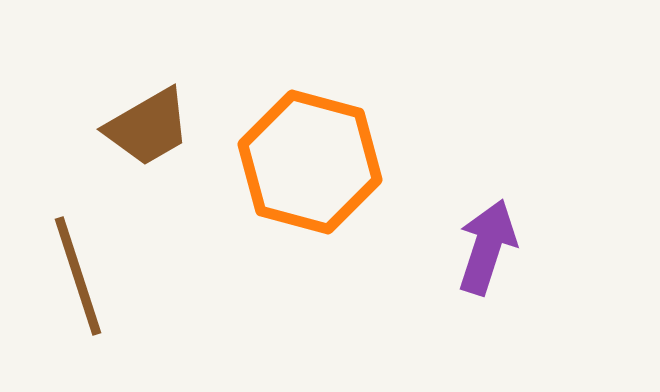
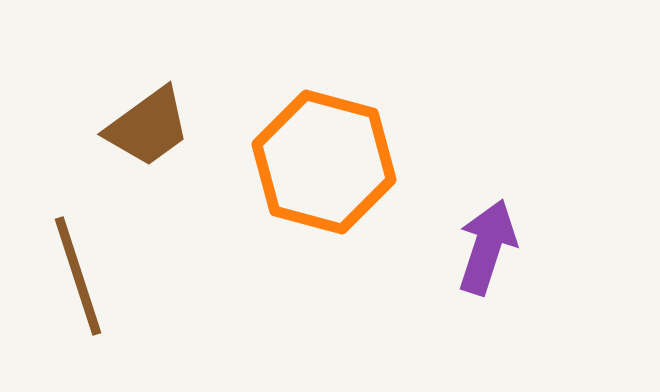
brown trapezoid: rotated 6 degrees counterclockwise
orange hexagon: moved 14 px right
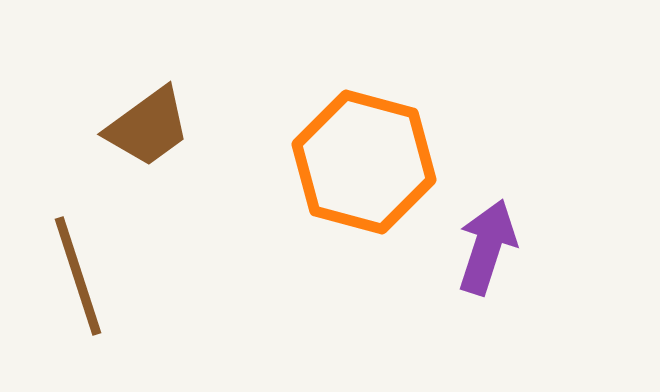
orange hexagon: moved 40 px right
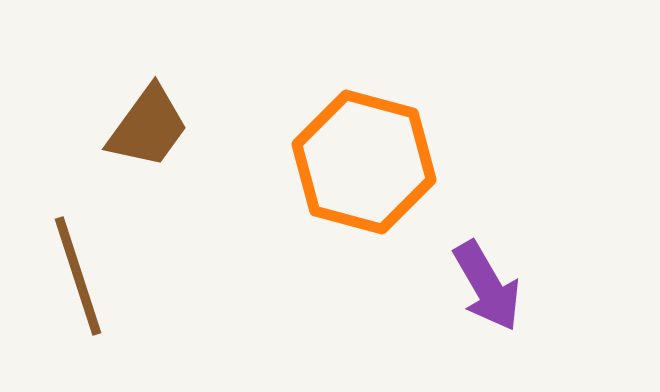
brown trapezoid: rotated 18 degrees counterclockwise
purple arrow: moved 39 px down; rotated 132 degrees clockwise
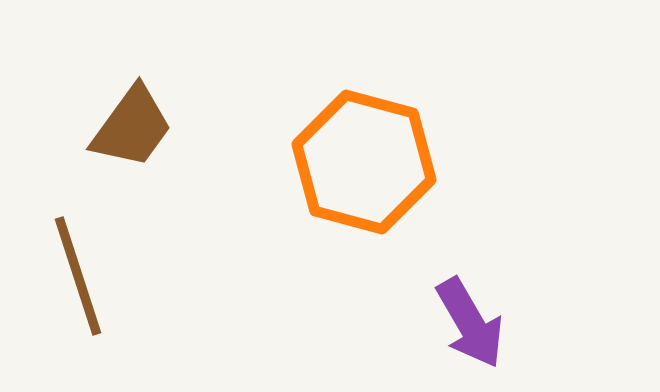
brown trapezoid: moved 16 px left
purple arrow: moved 17 px left, 37 px down
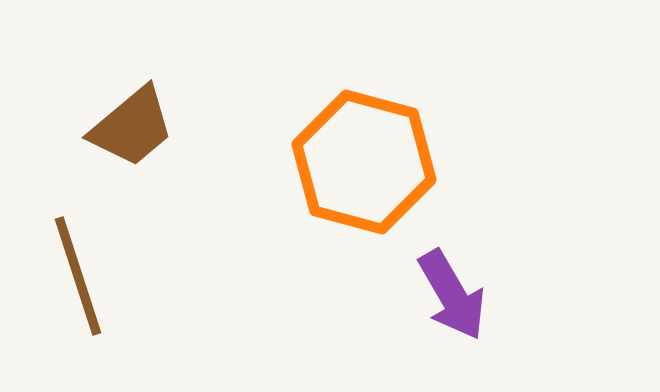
brown trapezoid: rotated 14 degrees clockwise
purple arrow: moved 18 px left, 28 px up
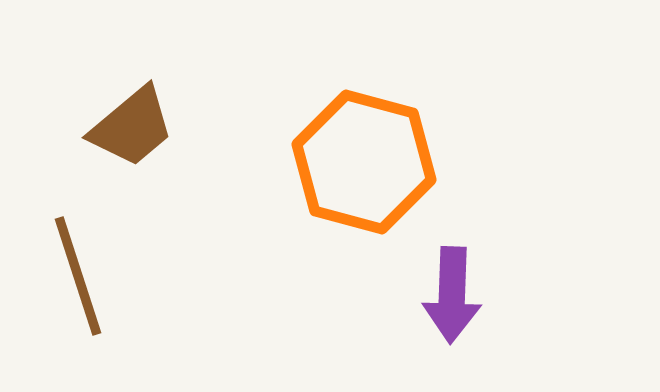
purple arrow: rotated 32 degrees clockwise
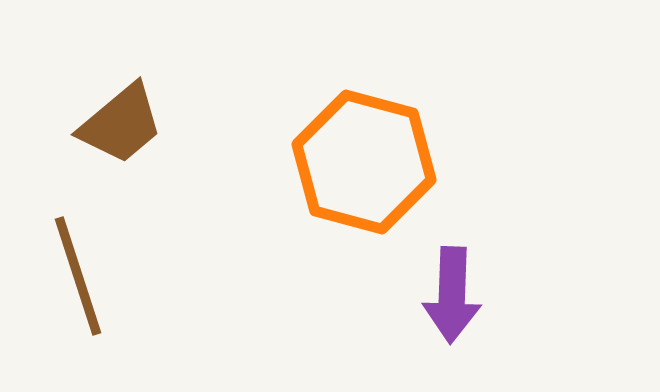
brown trapezoid: moved 11 px left, 3 px up
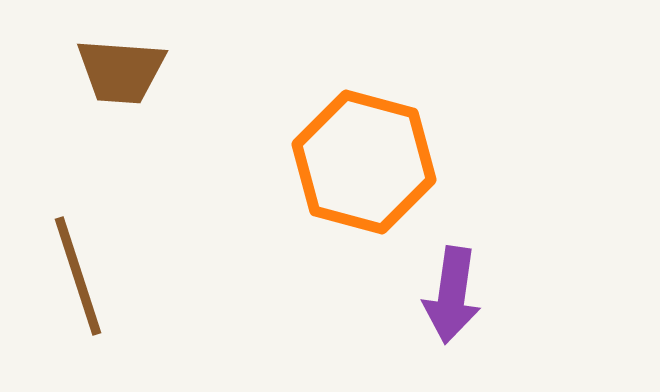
brown trapezoid: moved 53 px up; rotated 44 degrees clockwise
purple arrow: rotated 6 degrees clockwise
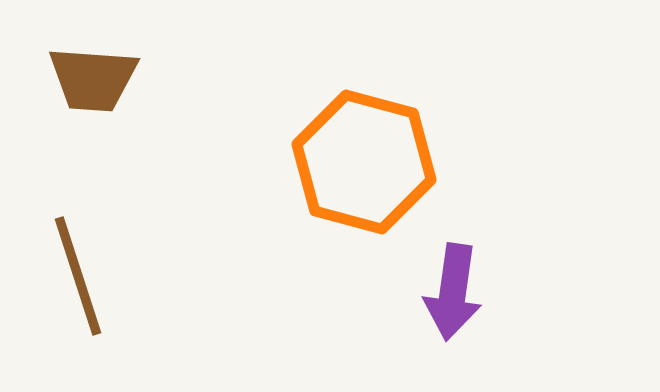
brown trapezoid: moved 28 px left, 8 px down
purple arrow: moved 1 px right, 3 px up
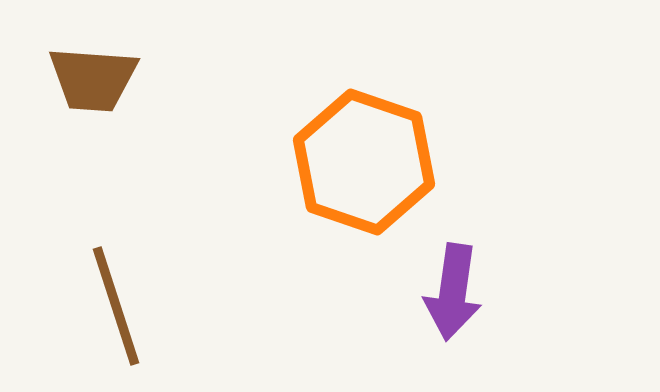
orange hexagon: rotated 4 degrees clockwise
brown line: moved 38 px right, 30 px down
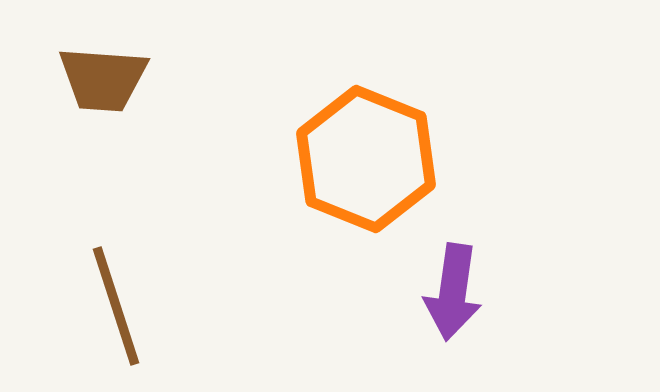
brown trapezoid: moved 10 px right
orange hexagon: moved 2 px right, 3 px up; rotated 3 degrees clockwise
